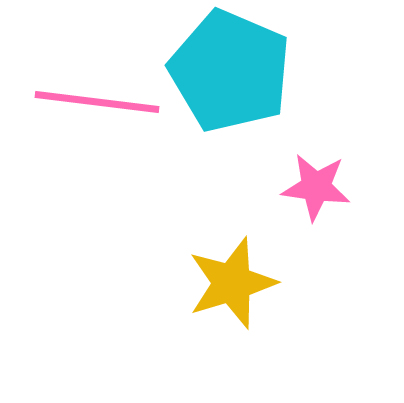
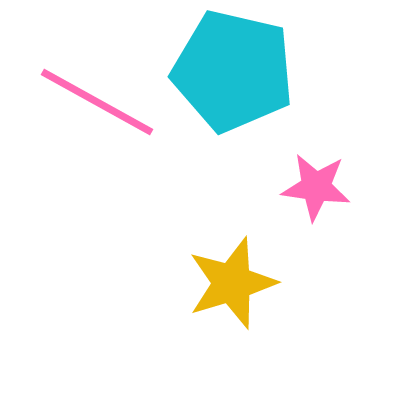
cyan pentagon: moved 3 px right; rotated 10 degrees counterclockwise
pink line: rotated 22 degrees clockwise
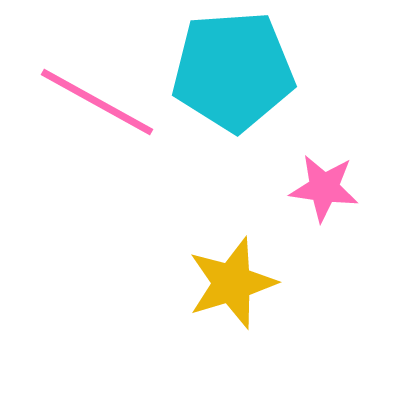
cyan pentagon: rotated 17 degrees counterclockwise
pink star: moved 8 px right, 1 px down
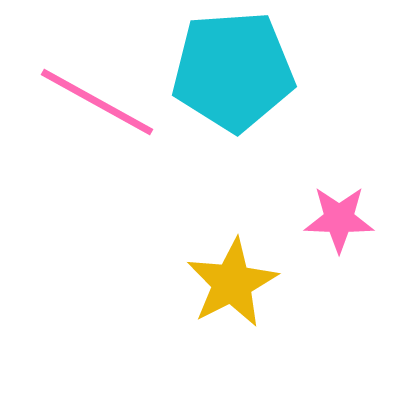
pink star: moved 15 px right, 31 px down; rotated 6 degrees counterclockwise
yellow star: rotated 10 degrees counterclockwise
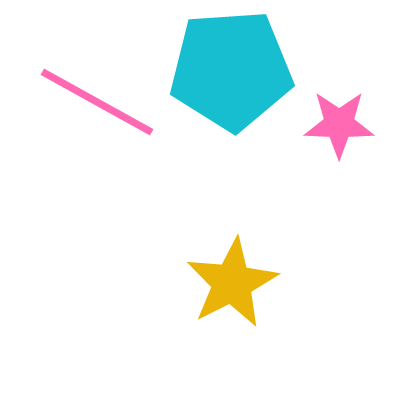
cyan pentagon: moved 2 px left, 1 px up
pink star: moved 95 px up
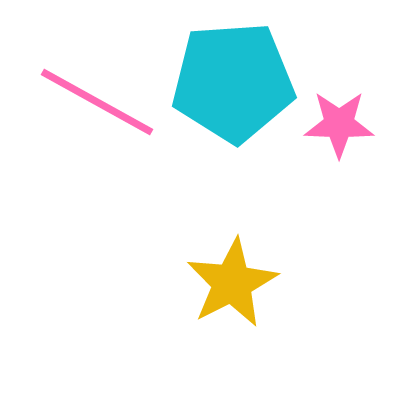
cyan pentagon: moved 2 px right, 12 px down
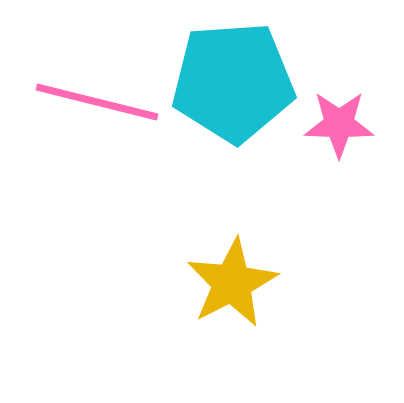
pink line: rotated 15 degrees counterclockwise
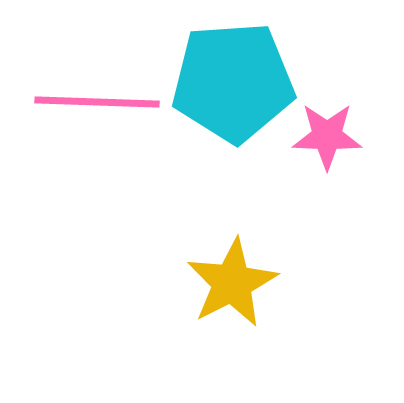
pink line: rotated 12 degrees counterclockwise
pink star: moved 12 px left, 12 px down
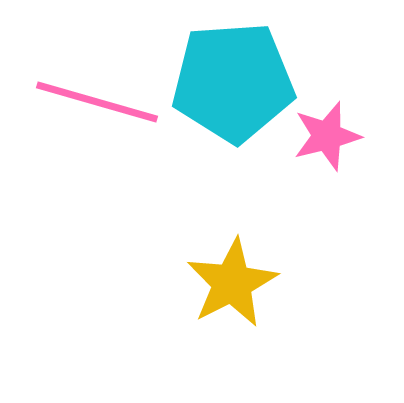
pink line: rotated 14 degrees clockwise
pink star: rotated 16 degrees counterclockwise
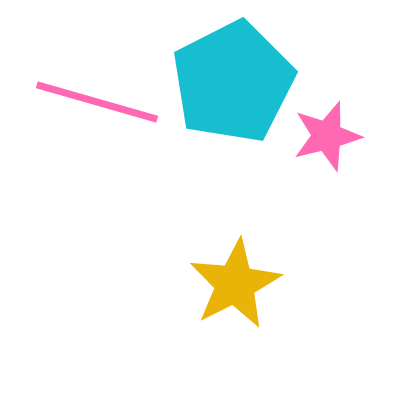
cyan pentagon: rotated 23 degrees counterclockwise
yellow star: moved 3 px right, 1 px down
